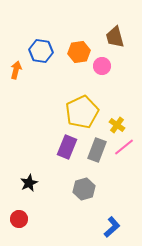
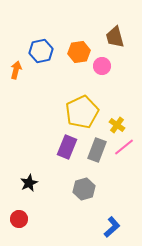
blue hexagon: rotated 20 degrees counterclockwise
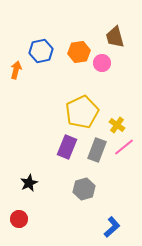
pink circle: moved 3 px up
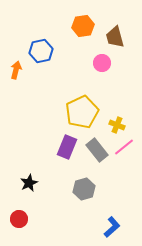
orange hexagon: moved 4 px right, 26 px up
yellow cross: rotated 14 degrees counterclockwise
gray rectangle: rotated 60 degrees counterclockwise
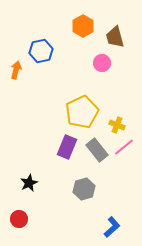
orange hexagon: rotated 20 degrees counterclockwise
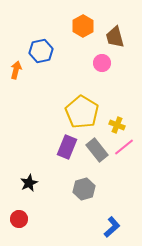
yellow pentagon: rotated 16 degrees counterclockwise
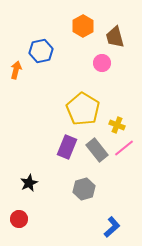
yellow pentagon: moved 1 px right, 3 px up
pink line: moved 1 px down
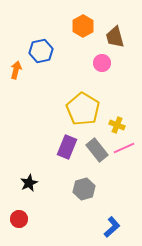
pink line: rotated 15 degrees clockwise
